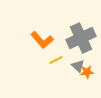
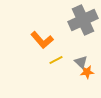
gray cross: moved 2 px right, 18 px up
gray triangle: moved 3 px right, 4 px up
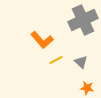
orange star: moved 16 px down; rotated 16 degrees clockwise
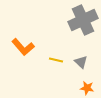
orange L-shape: moved 19 px left, 7 px down
yellow line: rotated 40 degrees clockwise
